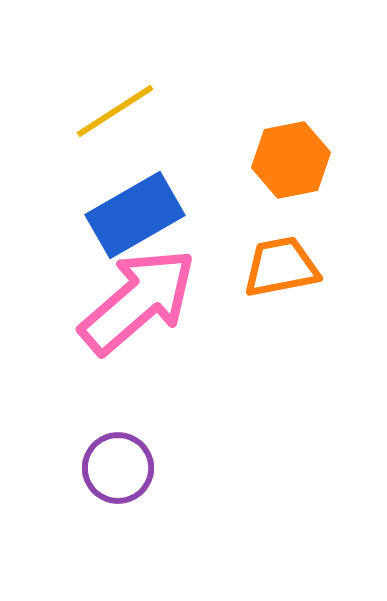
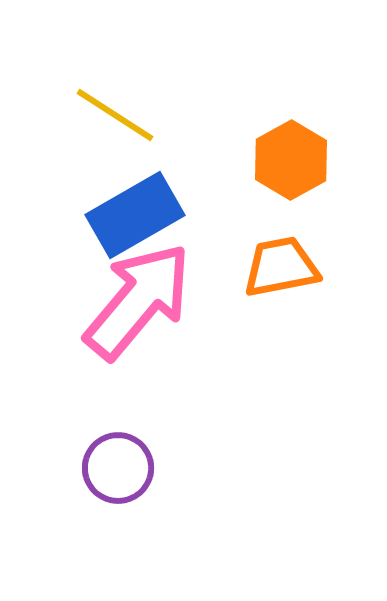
yellow line: moved 4 px down; rotated 66 degrees clockwise
orange hexagon: rotated 18 degrees counterclockwise
pink arrow: rotated 9 degrees counterclockwise
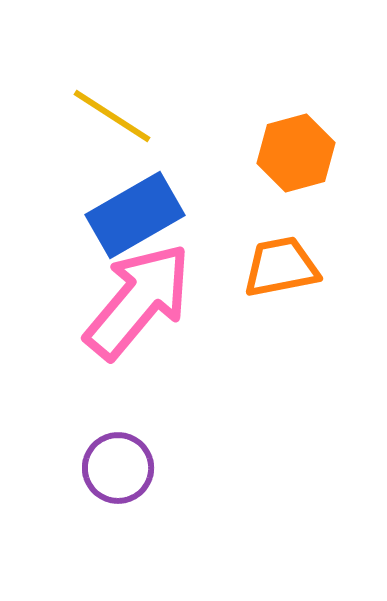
yellow line: moved 3 px left, 1 px down
orange hexagon: moved 5 px right, 7 px up; rotated 14 degrees clockwise
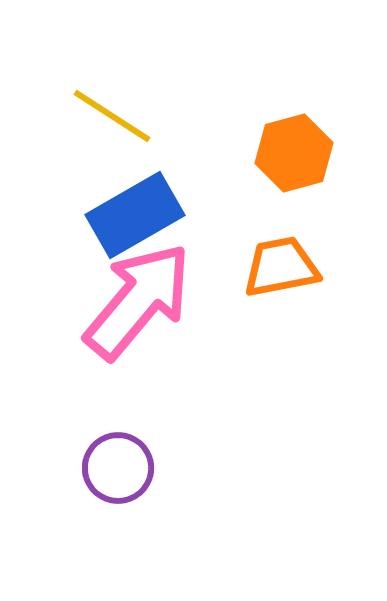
orange hexagon: moved 2 px left
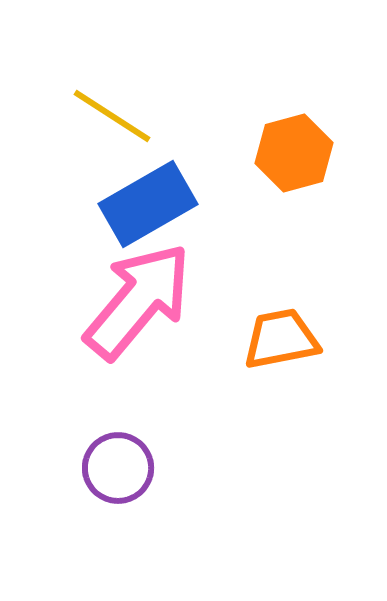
blue rectangle: moved 13 px right, 11 px up
orange trapezoid: moved 72 px down
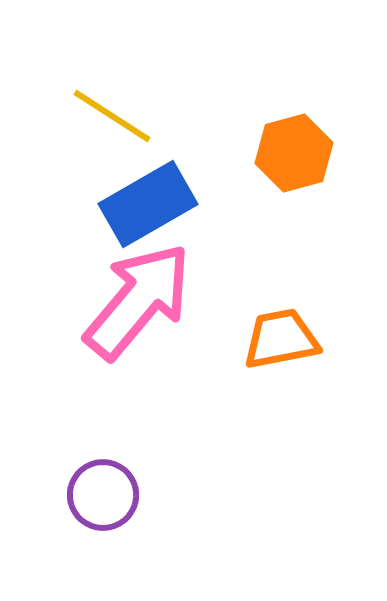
purple circle: moved 15 px left, 27 px down
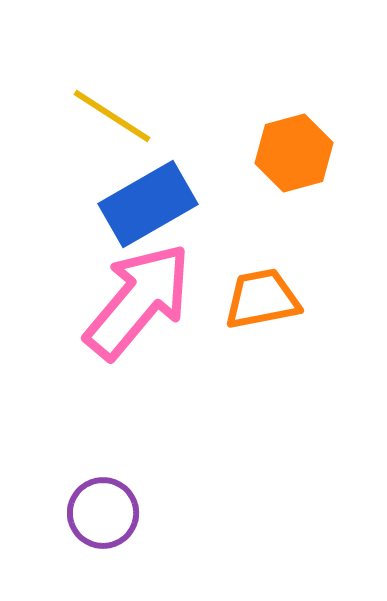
orange trapezoid: moved 19 px left, 40 px up
purple circle: moved 18 px down
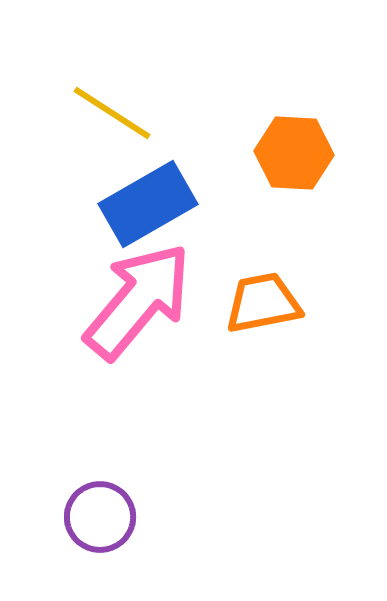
yellow line: moved 3 px up
orange hexagon: rotated 18 degrees clockwise
orange trapezoid: moved 1 px right, 4 px down
purple circle: moved 3 px left, 4 px down
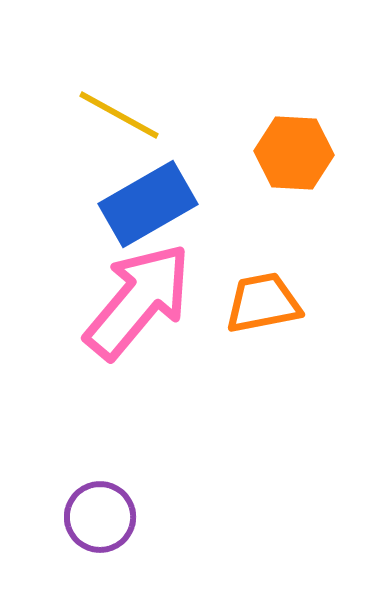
yellow line: moved 7 px right, 2 px down; rotated 4 degrees counterclockwise
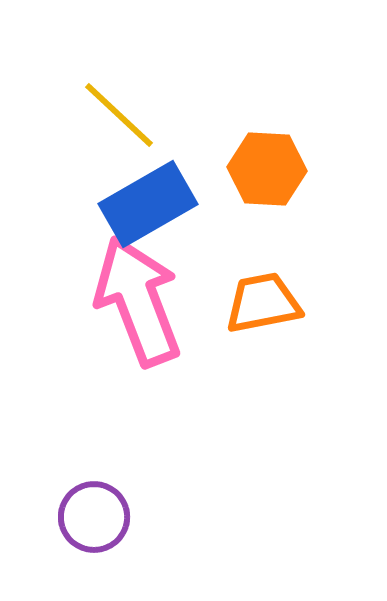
yellow line: rotated 14 degrees clockwise
orange hexagon: moved 27 px left, 16 px down
pink arrow: rotated 61 degrees counterclockwise
purple circle: moved 6 px left
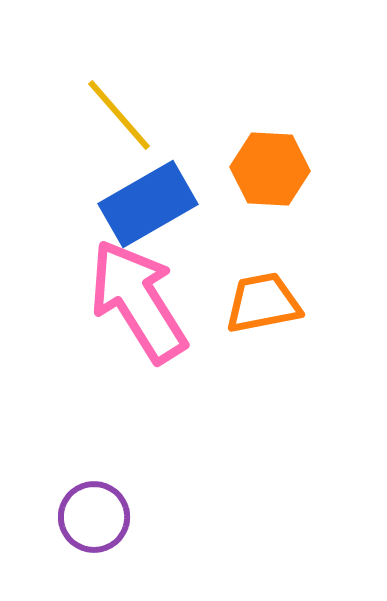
yellow line: rotated 6 degrees clockwise
orange hexagon: moved 3 px right
pink arrow: rotated 11 degrees counterclockwise
